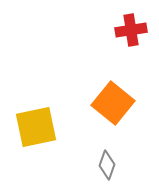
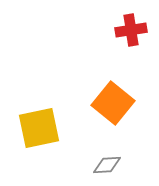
yellow square: moved 3 px right, 1 px down
gray diamond: rotated 68 degrees clockwise
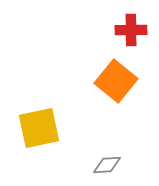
red cross: rotated 8 degrees clockwise
orange square: moved 3 px right, 22 px up
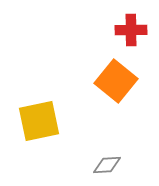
yellow square: moved 7 px up
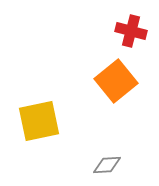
red cross: moved 1 px down; rotated 16 degrees clockwise
orange square: rotated 12 degrees clockwise
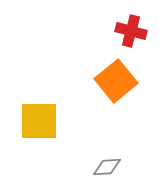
yellow square: rotated 12 degrees clockwise
gray diamond: moved 2 px down
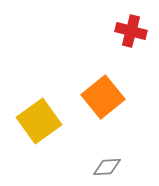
orange square: moved 13 px left, 16 px down
yellow square: rotated 36 degrees counterclockwise
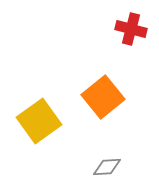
red cross: moved 2 px up
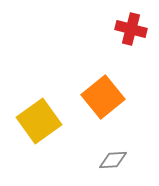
gray diamond: moved 6 px right, 7 px up
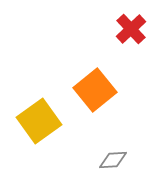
red cross: rotated 32 degrees clockwise
orange square: moved 8 px left, 7 px up
